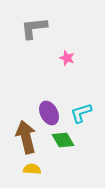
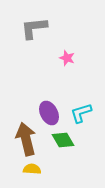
brown arrow: moved 2 px down
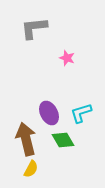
yellow semicircle: moved 1 px left; rotated 114 degrees clockwise
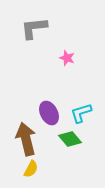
green diamond: moved 7 px right, 1 px up; rotated 10 degrees counterclockwise
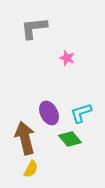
brown arrow: moved 1 px left, 1 px up
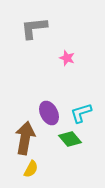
brown arrow: rotated 24 degrees clockwise
